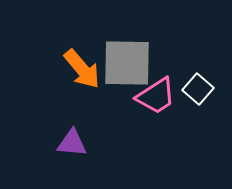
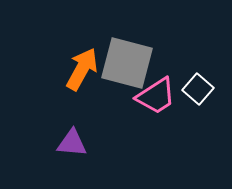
gray square: rotated 14 degrees clockwise
orange arrow: rotated 111 degrees counterclockwise
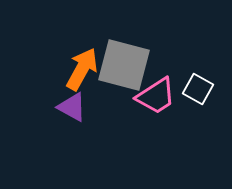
gray square: moved 3 px left, 2 px down
white square: rotated 12 degrees counterclockwise
purple triangle: moved 36 px up; rotated 24 degrees clockwise
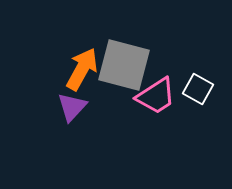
purple triangle: rotated 44 degrees clockwise
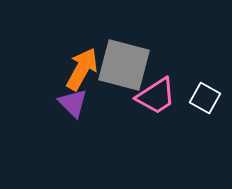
white square: moved 7 px right, 9 px down
purple triangle: moved 1 px right, 4 px up; rotated 28 degrees counterclockwise
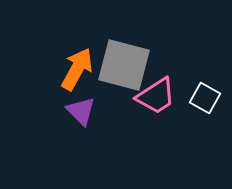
orange arrow: moved 5 px left
purple triangle: moved 8 px right, 8 px down
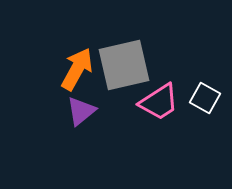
gray square: rotated 28 degrees counterclockwise
pink trapezoid: moved 3 px right, 6 px down
purple triangle: rotated 36 degrees clockwise
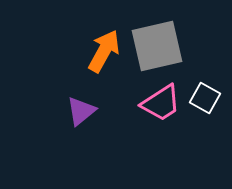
gray square: moved 33 px right, 19 px up
orange arrow: moved 27 px right, 18 px up
pink trapezoid: moved 2 px right, 1 px down
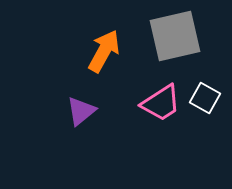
gray square: moved 18 px right, 10 px up
